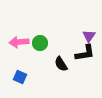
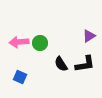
purple triangle: rotated 24 degrees clockwise
black L-shape: moved 11 px down
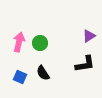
pink arrow: rotated 108 degrees clockwise
black semicircle: moved 18 px left, 9 px down
